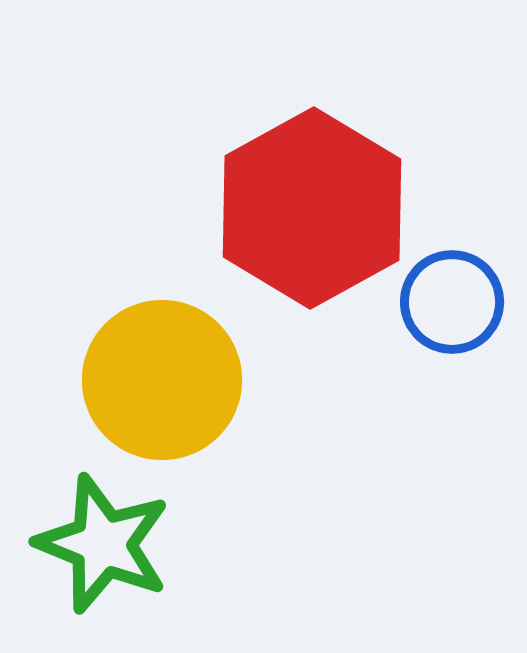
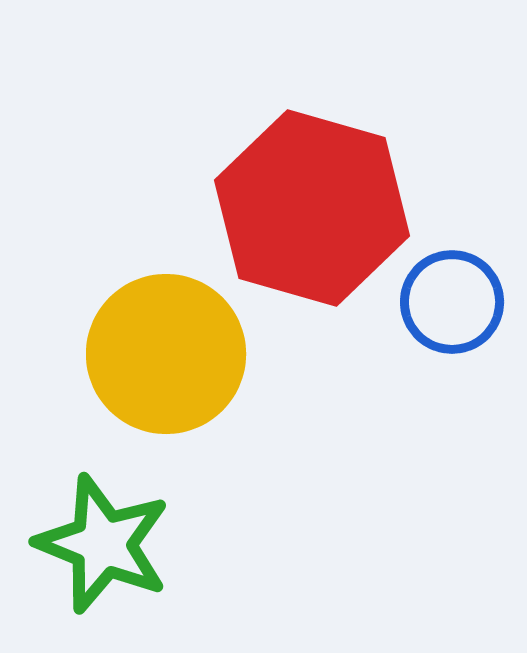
red hexagon: rotated 15 degrees counterclockwise
yellow circle: moved 4 px right, 26 px up
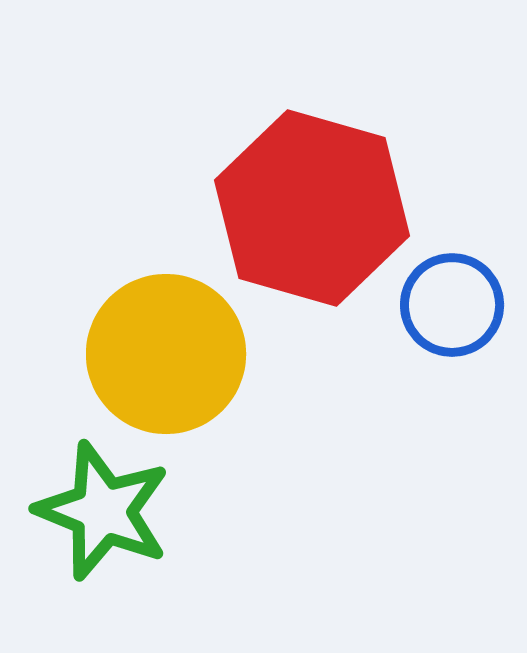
blue circle: moved 3 px down
green star: moved 33 px up
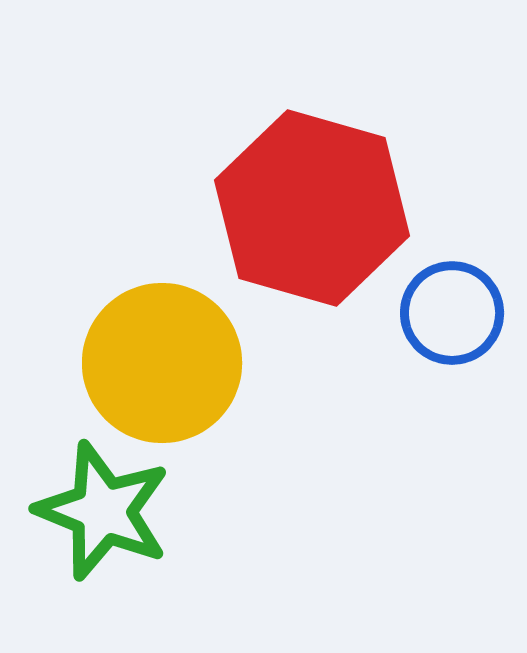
blue circle: moved 8 px down
yellow circle: moved 4 px left, 9 px down
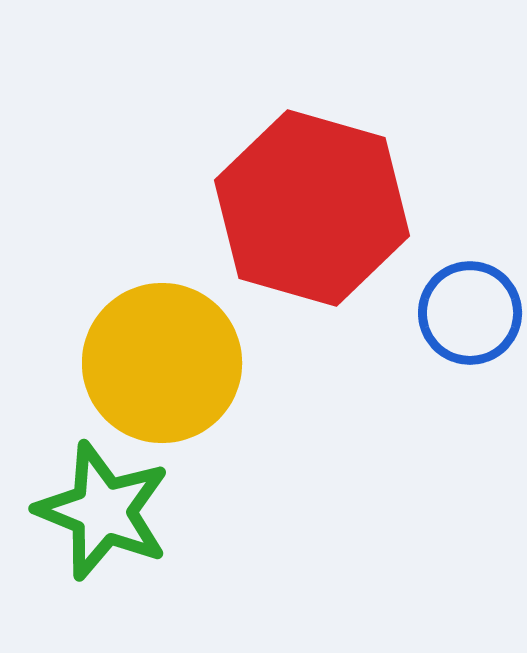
blue circle: moved 18 px right
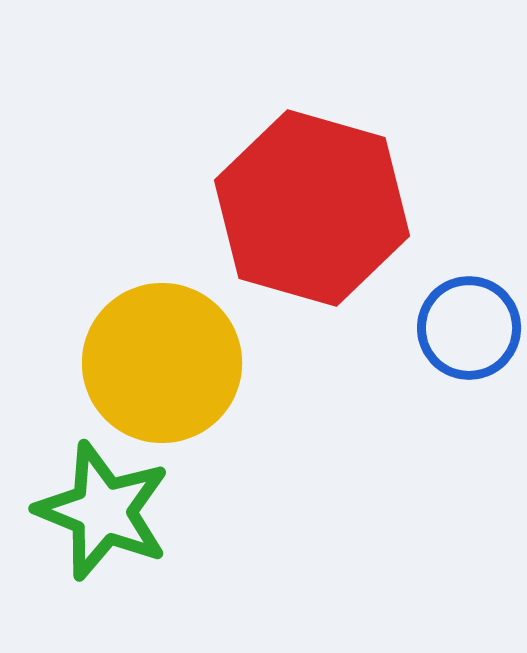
blue circle: moved 1 px left, 15 px down
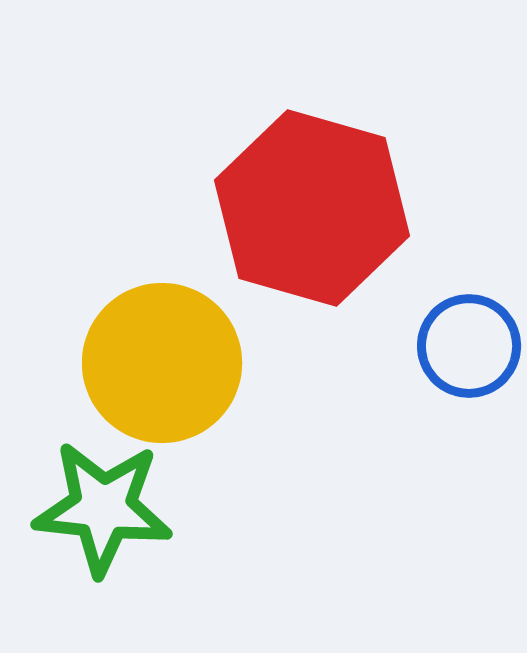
blue circle: moved 18 px down
green star: moved 3 px up; rotated 16 degrees counterclockwise
